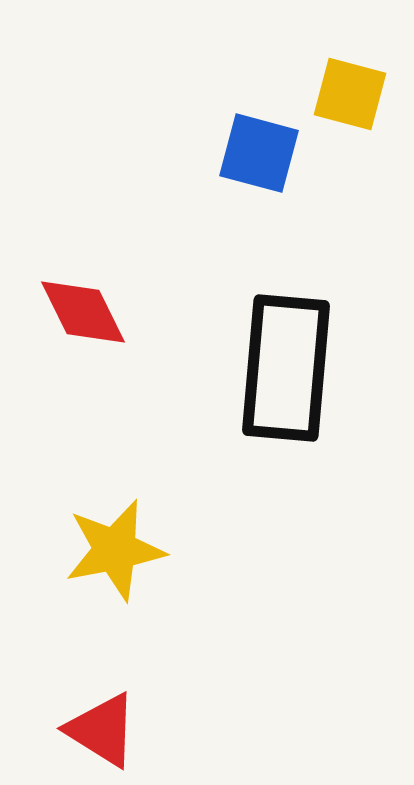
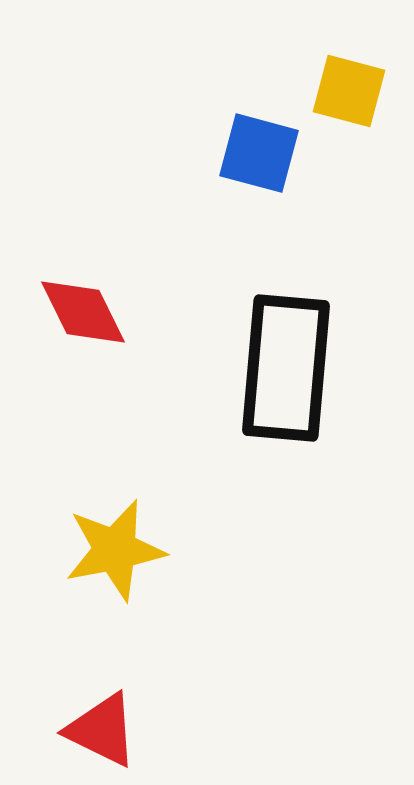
yellow square: moved 1 px left, 3 px up
red triangle: rotated 6 degrees counterclockwise
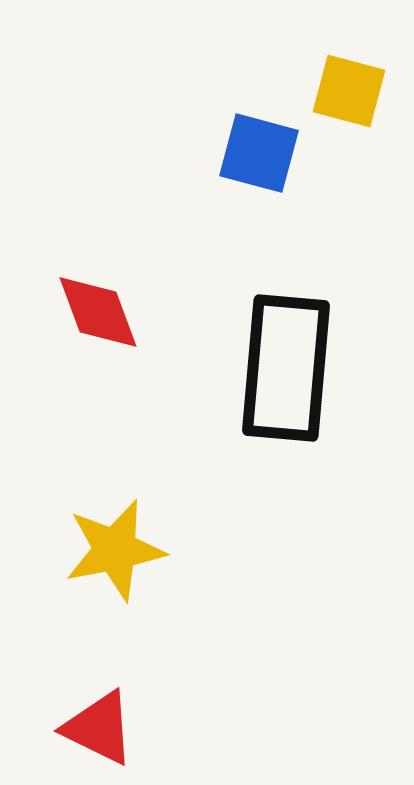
red diamond: moved 15 px right; rotated 6 degrees clockwise
red triangle: moved 3 px left, 2 px up
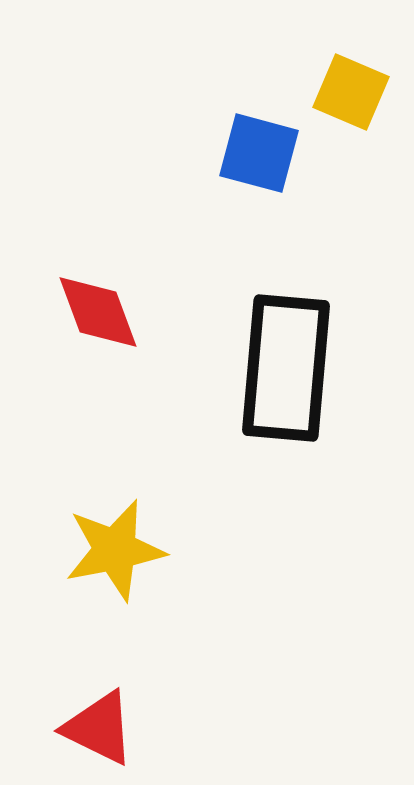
yellow square: moved 2 px right, 1 px down; rotated 8 degrees clockwise
